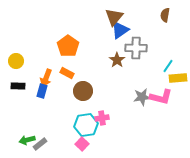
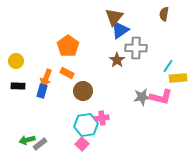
brown semicircle: moved 1 px left, 1 px up
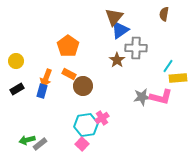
orange rectangle: moved 2 px right, 1 px down
black rectangle: moved 1 px left, 3 px down; rotated 32 degrees counterclockwise
brown circle: moved 5 px up
pink cross: rotated 24 degrees counterclockwise
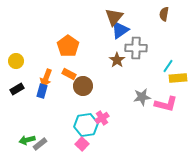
pink L-shape: moved 5 px right, 7 px down
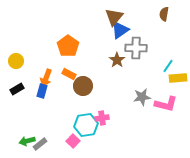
pink cross: rotated 24 degrees clockwise
green arrow: moved 1 px down
pink square: moved 9 px left, 3 px up
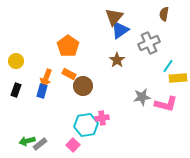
gray cross: moved 13 px right, 5 px up; rotated 25 degrees counterclockwise
black rectangle: moved 1 px left, 1 px down; rotated 40 degrees counterclockwise
pink square: moved 4 px down
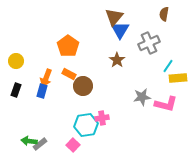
blue triangle: rotated 24 degrees counterclockwise
green arrow: moved 2 px right; rotated 21 degrees clockwise
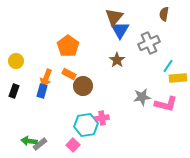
black rectangle: moved 2 px left, 1 px down
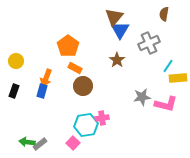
orange rectangle: moved 6 px right, 6 px up
green arrow: moved 2 px left, 1 px down
pink square: moved 2 px up
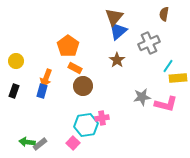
blue triangle: moved 2 px left, 1 px down; rotated 18 degrees clockwise
